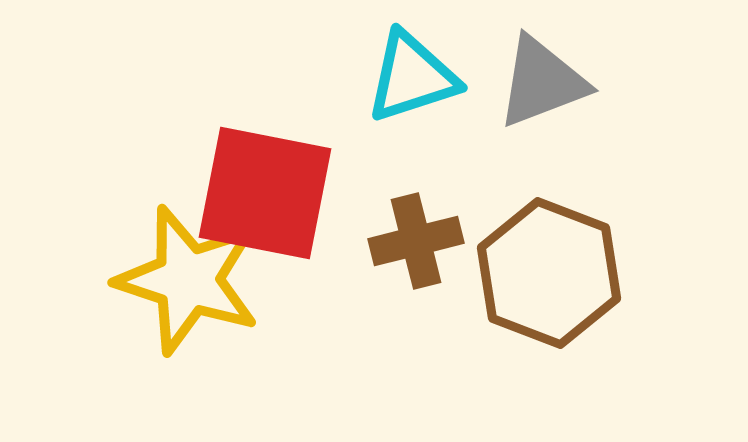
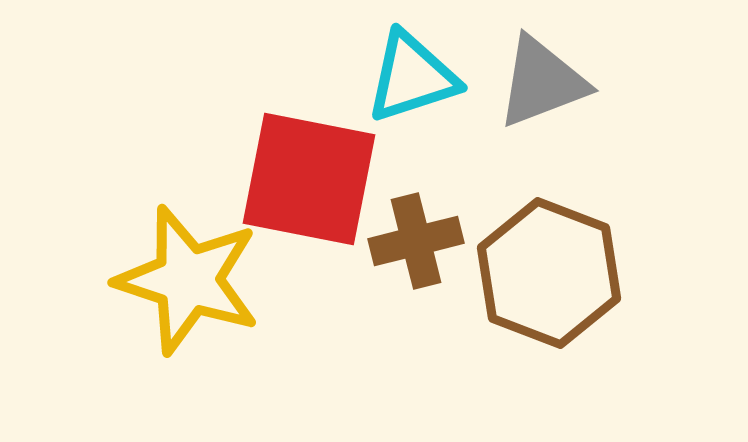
red square: moved 44 px right, 14 px up
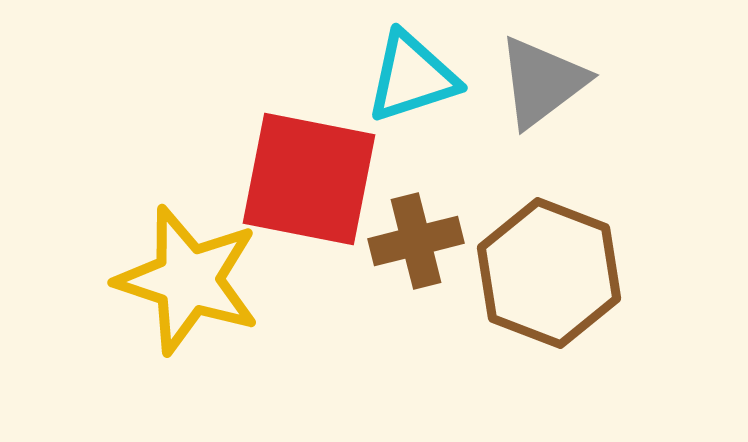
gray triangle: rotated 16 degrees counterclockwise
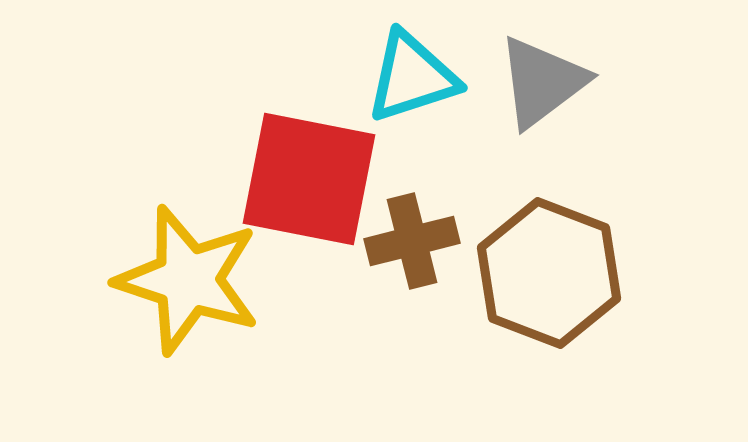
brown cross: moved 4 px left
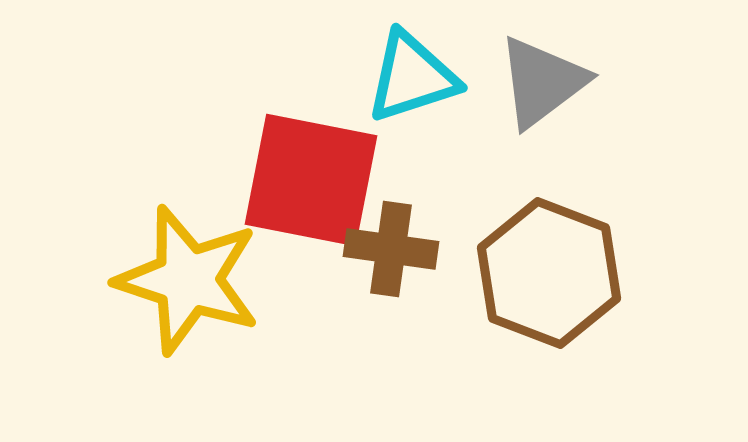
red square: moved 2 px right, 1 px down
brown cross: moved 21 px left, 8 px down; rotated 22 degrees clockwise
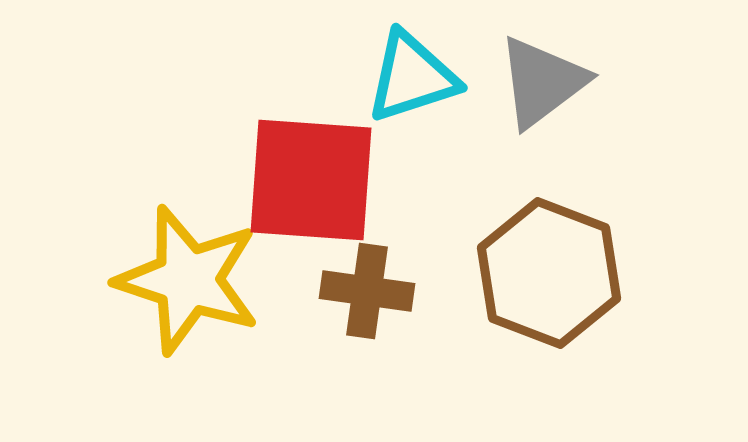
red square: rotated 7 degrees counterclockwise
brown cross: moved 24 px left, 42 px down
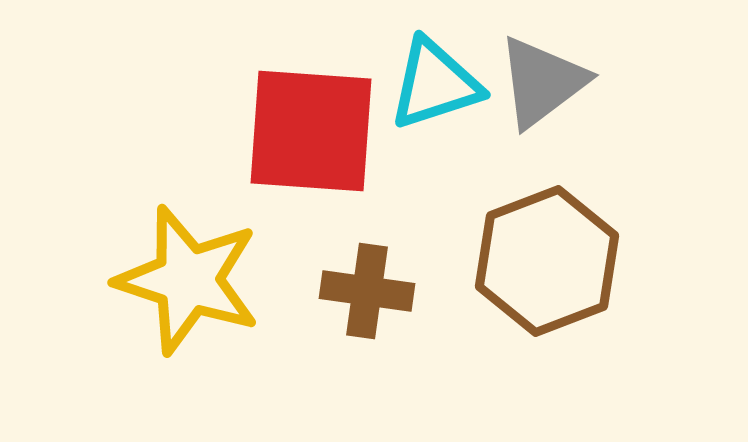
cyan triangle: moved 23 px right, 7 px down
red square: moved 49 px up
brown hexagon: moved 2 px left, 12 px up; rotated 18 degrees clockwise
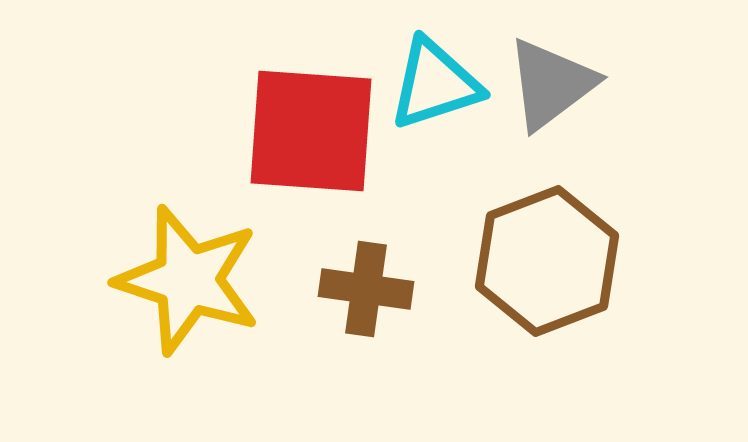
gray triangle: moved 9 px right, 2 px down
brown cross: moved 1 px left, 2 px up
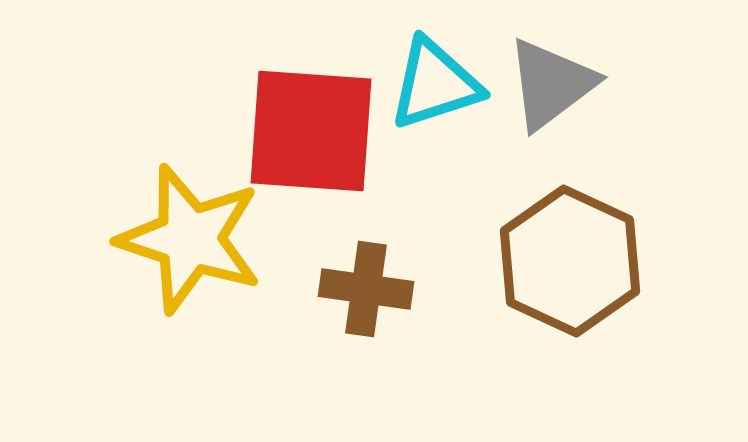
brown hexagon: moved 23 px right; rotated 14 degrees counterclockwise
yellow star: moved 2 px right, 41 px up
